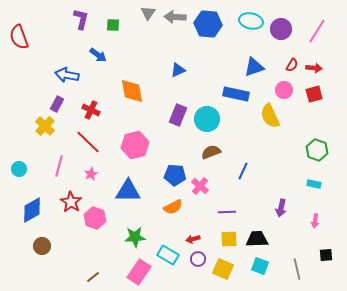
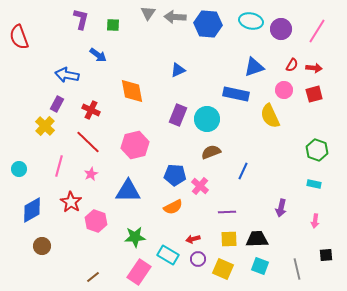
pink hexagon at (95, 218): moved 1 px right, 3 px down
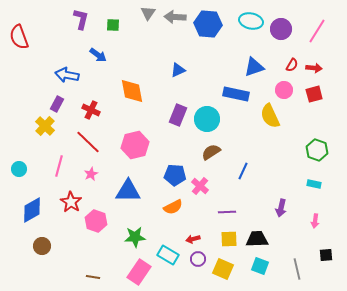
brown semicircle at (211, 152): rotated 12 degrees counterclockwise
brown line at (93, 277): rotated 48 degrees clockwise
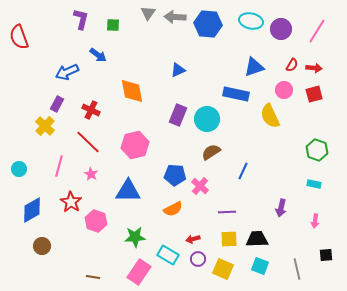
blue arrow at (67, 75): moved 3 px up; rotated 35 degrees counterclockwise
pink star at (91, 174): rotated 16 degrees counterclockwise
orange semicircle at (173, 207): moved 2 px down
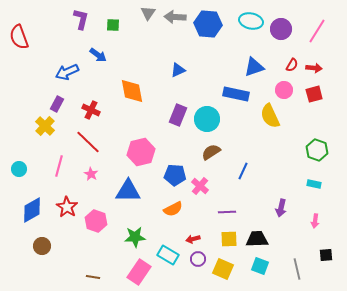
pink hexagon at (135, 145): moved 6 px right, 7 px down
red star at (71, 202): moved 4 px left, 5 px down
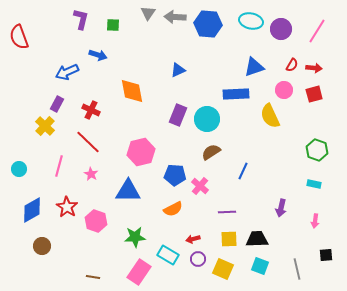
blue arrow at (98, 55): rotated 18 degrees counterclockwise
blue rectangle at (236, 94): rotated 15 degrees counterclockwise
